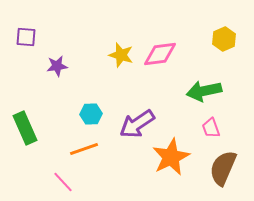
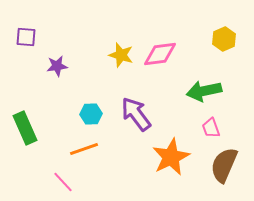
purple arrow: moved 1 px left, 10 px up; rotated 87 degrees clockwise
brown semicircle: moved 1 px right, 3 px up
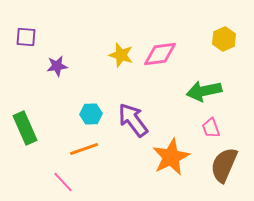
purple arrow: moved 3 px left, 6 px down
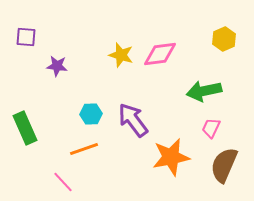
purple star: rotated 15 degrees clockwise
pink trapezoid: rotated 45 degrees clockwise
orange star: rotated 15 degrees clockwise
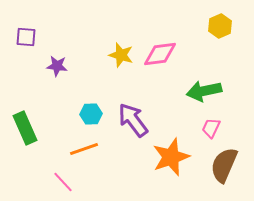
yellow hexagon: moved 4 px left, 13 px up
orange star: rotated 9 degrees counterclockwise
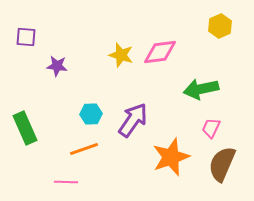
pink diamond: moved 2 px up
green arrow: moved 3 px left, 2 px up
purple arrow: rotated 72 degrees clockwise
brown semicircle: moved 2 px left, 1 px up
pink line: moved 3 px right; rotated 45 degrees counterclockwise
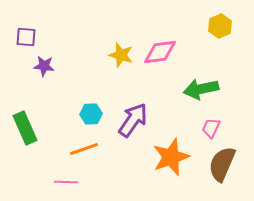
purple star: moved 13 px left
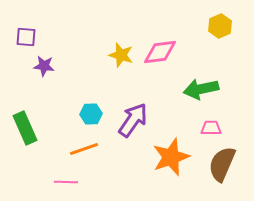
pink trapezoid: rotated 65 degrees clockwise
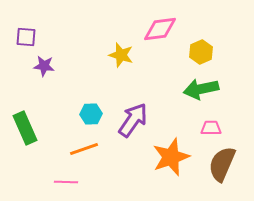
yellow hexagon: moved 19 px left, 26 px down
pink diamond: moved 23 px up
